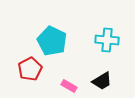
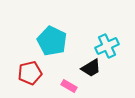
cyan cross: moved 6 px down; rotated 30 degrees counterclockwise
red pentagon: moved 4 px down; rotated 15 degrees clockwise
black trapezoid: moved 11 px left, 13 px up
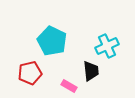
black trapezoid: moved 3 px down; rotated 65 degrees counterclockwise
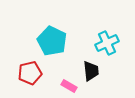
cyan cross: moved 3 px up
